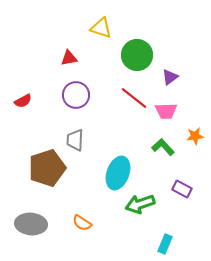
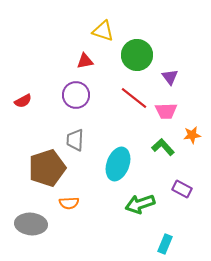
yellow triangle: moved 2 px right, 3 px down
red triangle: moved 16 px right, 3 px down
purple triangle: rotated 30 degrees counterclockwise
orange star: moved 3 px left, 1 px up
cyan ellipse: moved 9 px up
orange semicircle: moved 13 px left, 20 px up; rotated 36 degrees counterclockwise
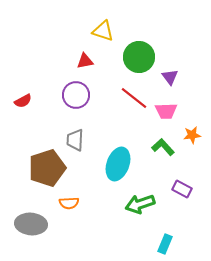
green circle: moved 2 px right, 2 px down
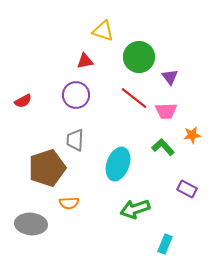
purple rectangle: moved 5 px right
green arrow: moved 5 px left, 5 px down
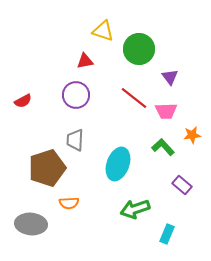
green circle: moved 8 px up
purple rectangle: moved 5 px left, 4 px up; rotated 12 degrees clockwise
cyan rectangle: moved 2 px right, 10 px up
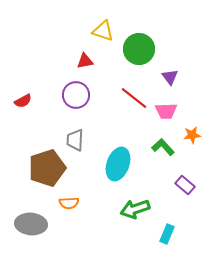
purple rectangle: moved 3 px right
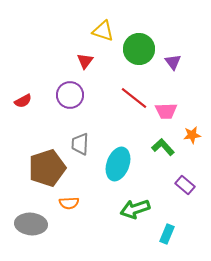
red triangle: rotated 42 degrees counterclockwise
purple triangle: moved 3 px right, 15 px up
purple circle: moved 6 px left
gray trapezoid: moved 5 px right, 4 px down
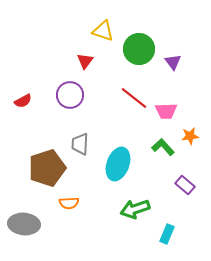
orange star: moved 2 px left, 1 px down
gray ellipse: moved 7 px left
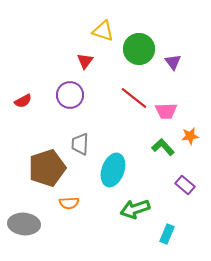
cyan ellipse: moved 5 px left, 6 px down
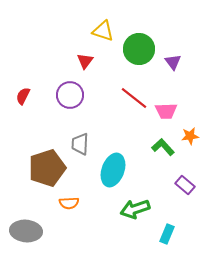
red semicircle: moved 5 px up; rotated 144 degrees clockwise
gray ellipse: moved 2 px right, 7 px down
